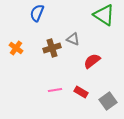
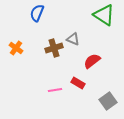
brown cross: moved 2 px right
red rectangle: moved 3 px left, 9 px up
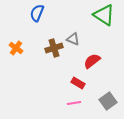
pink line: moved 19 px right, 13 px down
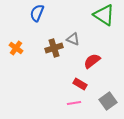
red rectangle: moved 2 px right, 1 px down
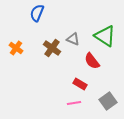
green triangle: moved 1 px right, 21 px down
brown cross: moved 2 px left; rotated 36 degrees counterclockwise
red semicircle: rotated 90 degrees counterclockwise
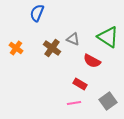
green triangle: moved 3 px right, 1 px down
red semicircle: rotated 24 degrees counterclockwise
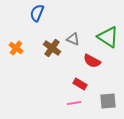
gray square: rotated 30 degrees clockwise
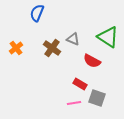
orange cross: rotated 16 degrees clockwise
gray square: moved 11 px left, 3 px up; rotated 24 degrees clockwise
